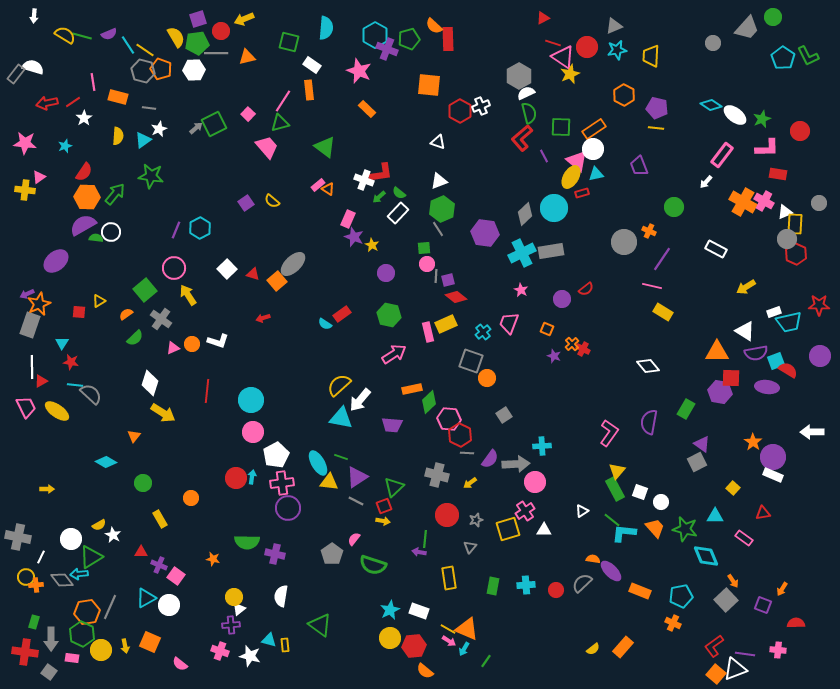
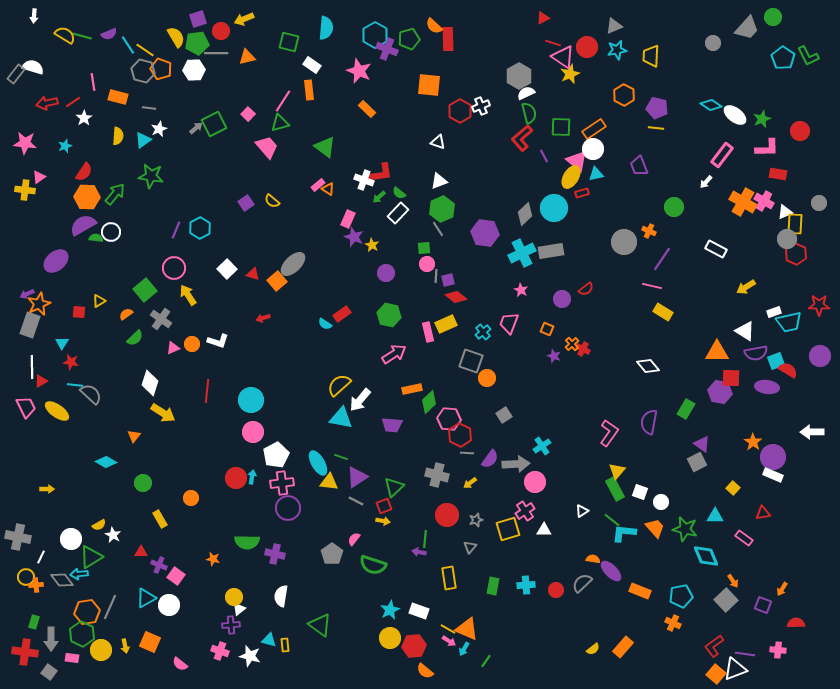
cyan cross at (542, 446): rotated 30 degrees counterclockwise
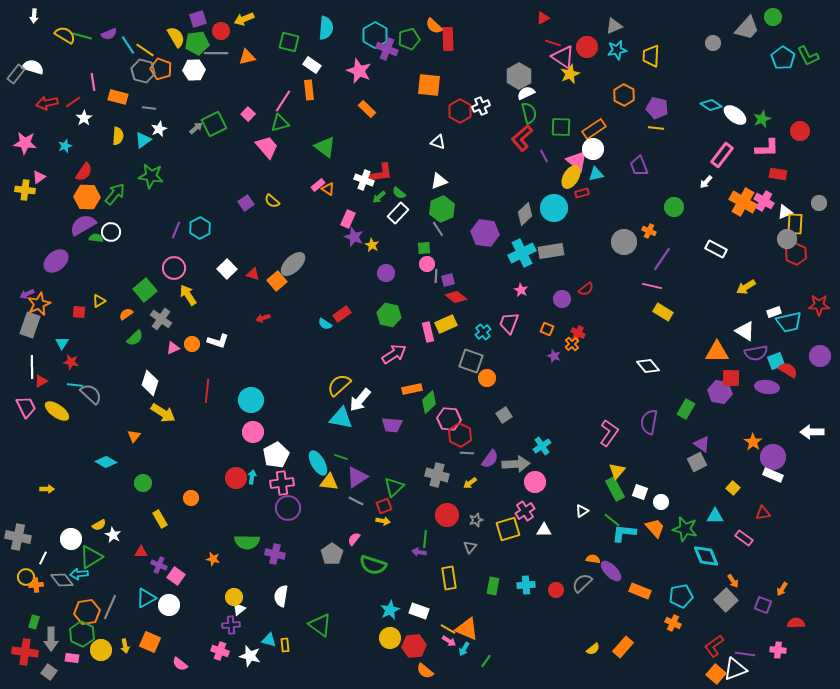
red cross at (583, 349): moved 5 px left, 16 px up
white line at (41, 557): moved 2 px right, 1 px down
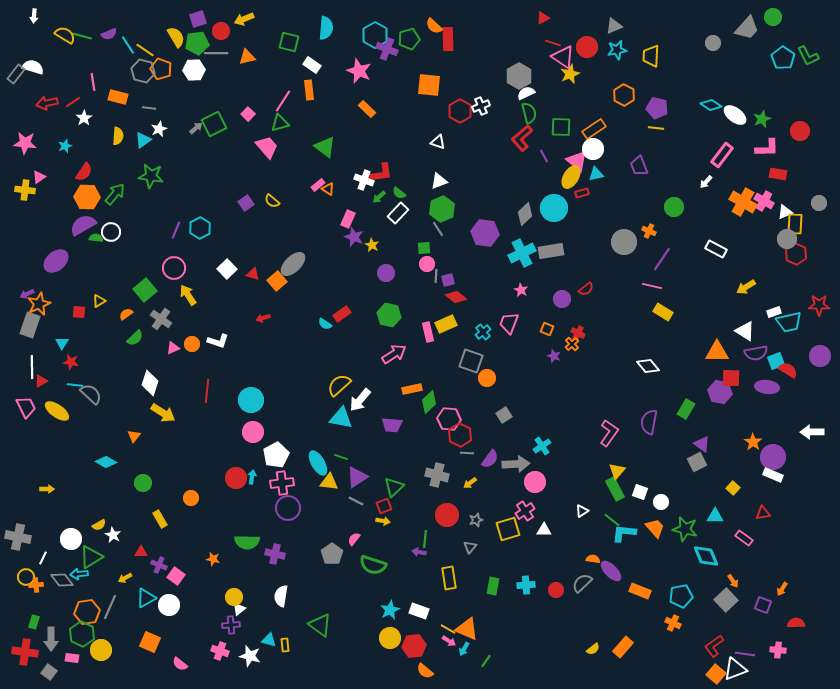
yellow arrow at (125, 646): moved 68 px up; rotated 72 degrees clockwise
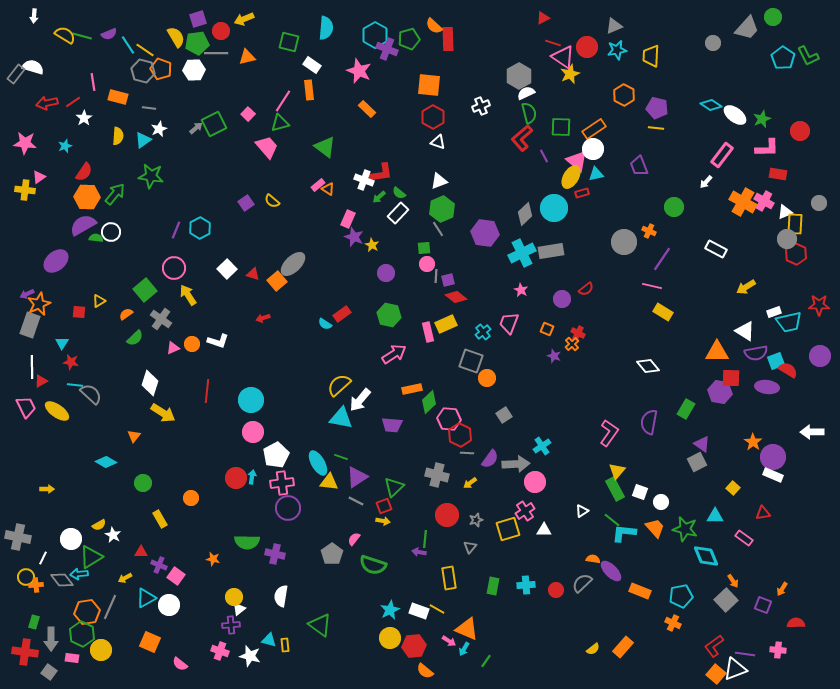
red hexagon at (460, 111): moved 27 px left, 6 px down
yellow line at (448, 629): moved 11 px left, 20 px up
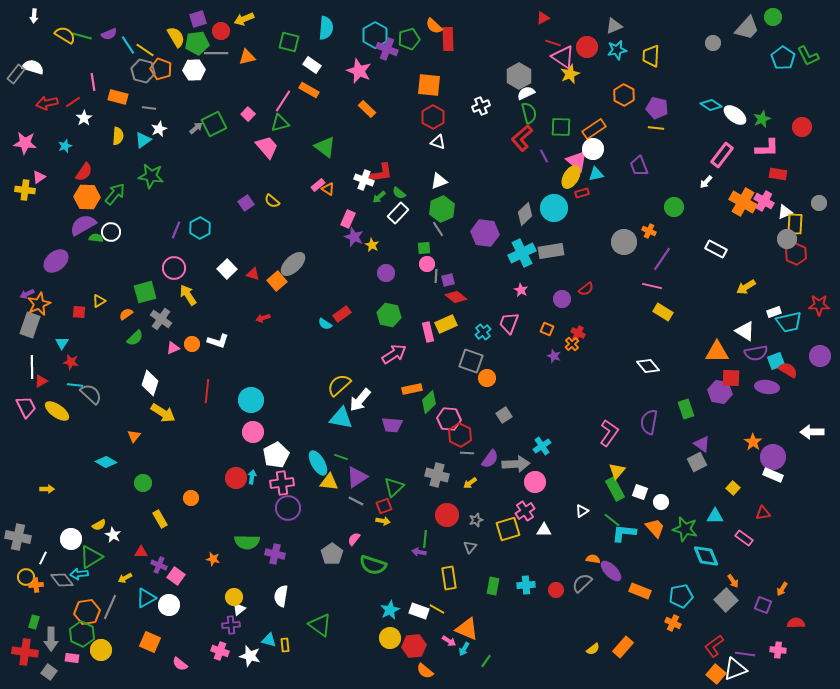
orange rectangle at (309, 90): rotated 54 degrees counterclockwise
red circle at (800, 131): moved 2 px right, 4 px up
green square at (145, 290): moved 2 px down; rotated 25 degrees clockwise
green rectangle at (686, 409): rotated 48 degrees counterclockwise
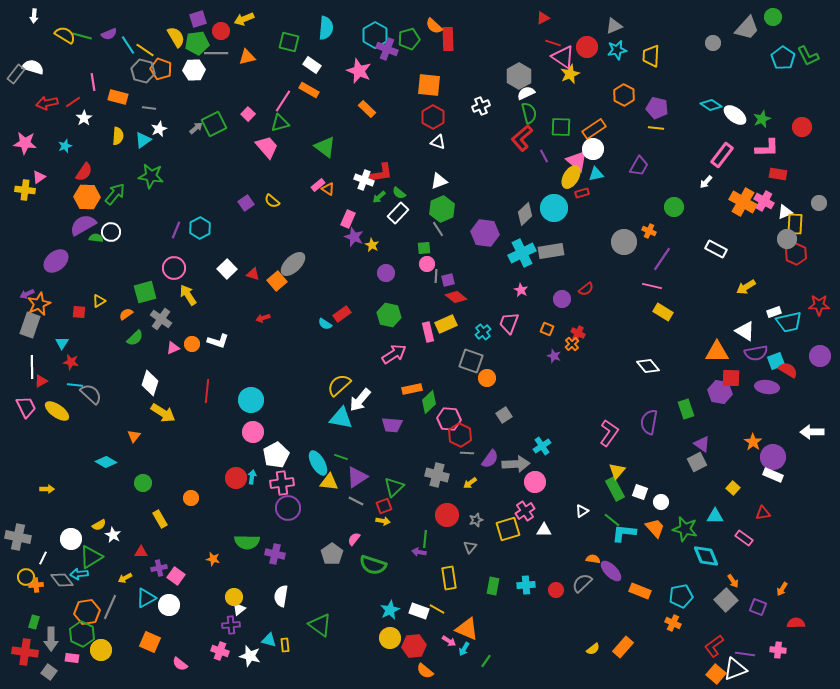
purple trapezoid at (639, 166): rotated 130 degrees counterclockwise
purple cross at (159, 565): moved 3 px down; rotated 35 degrees counterclockwise
purple square at (763, 605): moved 5 px left, 2 px down
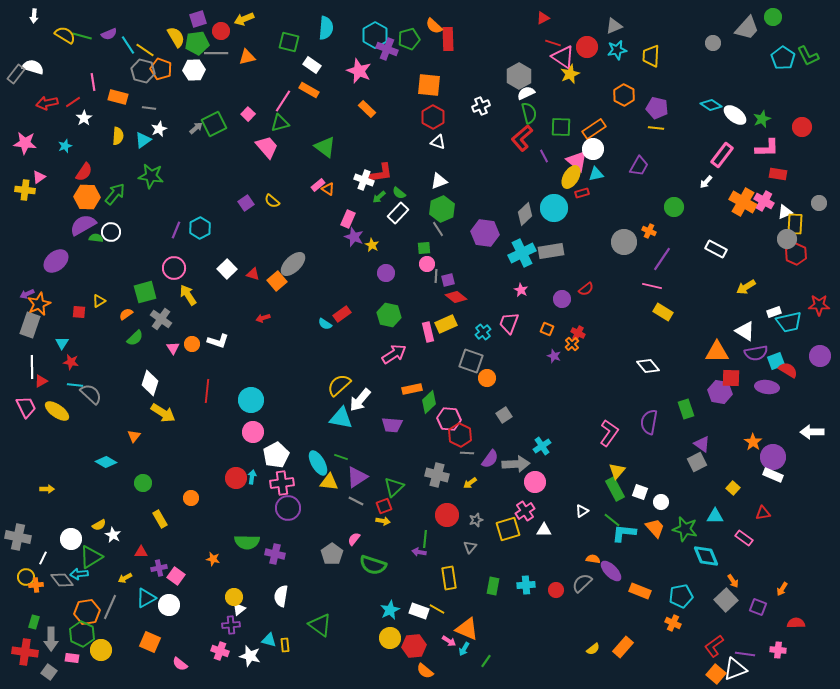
pink triangle at (173, 348): rotated 40 degrees counterclockwise
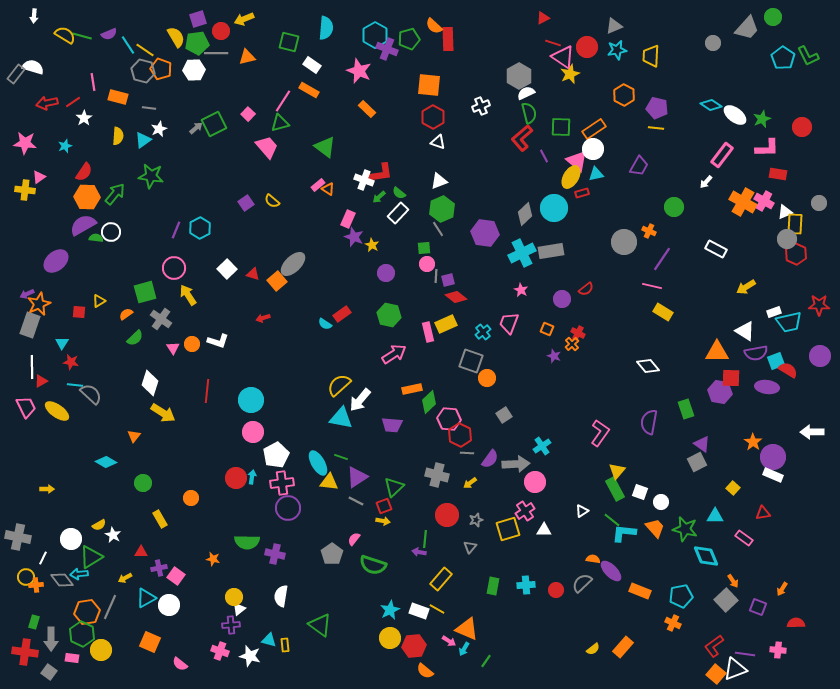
pink L-shape at (609, 433): moved 9 px left
yellow rectangle at (449, 578): moved 8 px left, 1 px down; rotated 50 degrees clockwise
